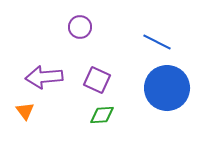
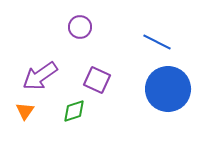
purple arrow: moved 4 px left, 1 px up; rotated 30 degrees counterclockwise
blue circle: moved 1 px right, 1 px down
orange triangle: rotated 12 degrees clockwise
green diamond: moved 28 px left, 4 px up; rotated 15 degrees counterclockwise
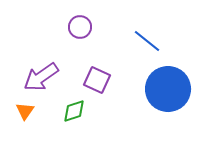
blue line: moved 10 px left, 1 px up; rotated 12 degrees clockwise
purple arrow: moved 1 px right, 1 px down
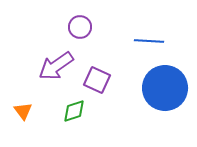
blue line: moved 2 px right; rotated 36 degrees counterclockwise
purple arrow: moved 15 px right, 11 px up
blue circle: moved 3 px left, 1 px up
orange triangle: moved 2 px left; rotated 12 degrees counterclockwise
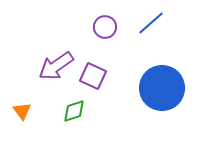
purple circle: moved 25 px right
blue line: moved 2 px right, 18 px up; rotated 44 degrees counterclockwise
purple square: moved 4 px left, 4 px up
blue circle: moved 3 px left
orange triangle: moved 1 px left
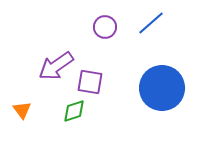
purple square: moved 3 px left, 6 px down; rotated 16 degrees counterclockwise
orange triangle: moved 1 px up
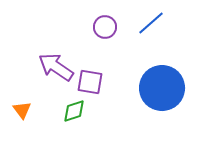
purple arrow: moved 1 px down; rotated 69 degrees clockwise
